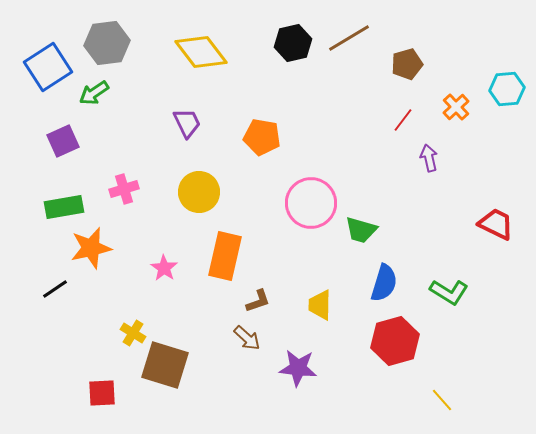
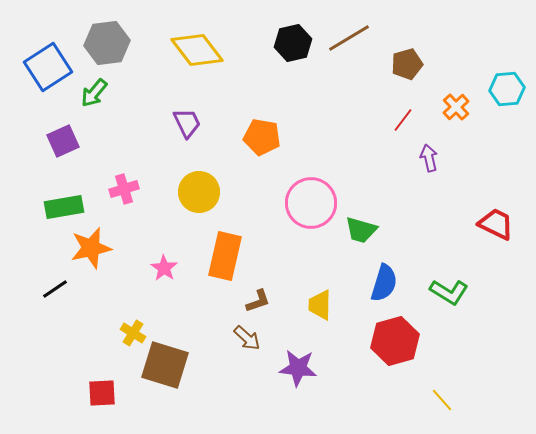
yellow diamond: moved 4 px left, 2 px up
green arrow: rotated 16 degrees counterclockwise
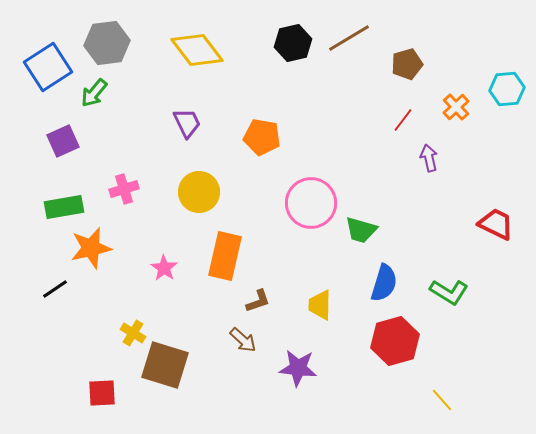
brown arrow: moved 4 px left, 2 px down
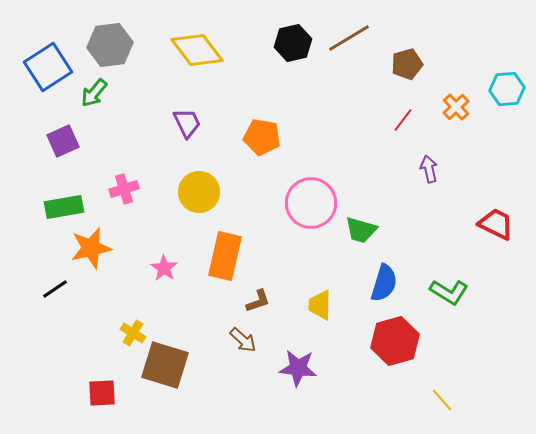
gray hexagon: moved 3 px right, 2 px down
purple arrow: moved 11 px down
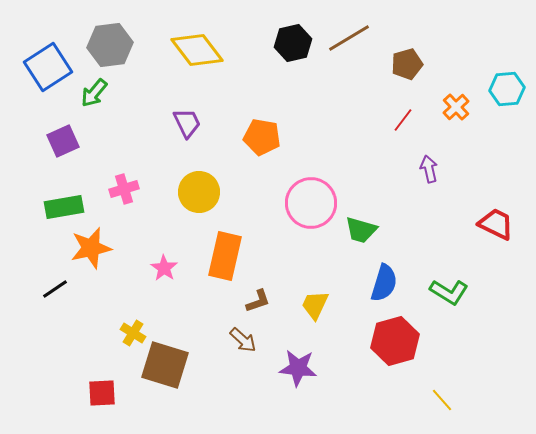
yellow trapezoid: moved 5 px left; rotated 24 degrees clockwise
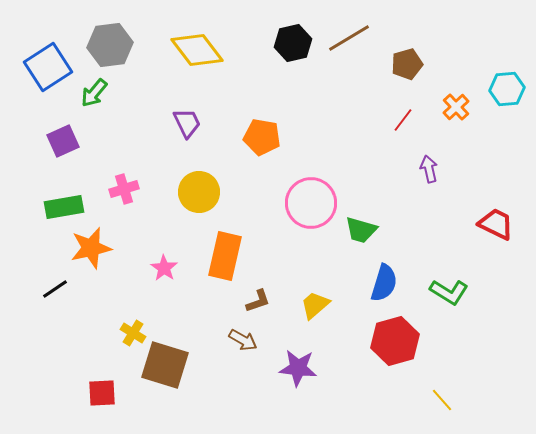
yellow trapezoid: rotated 24 degrees clockwise
brown arrow: rotated 12 degrees counterclockwise
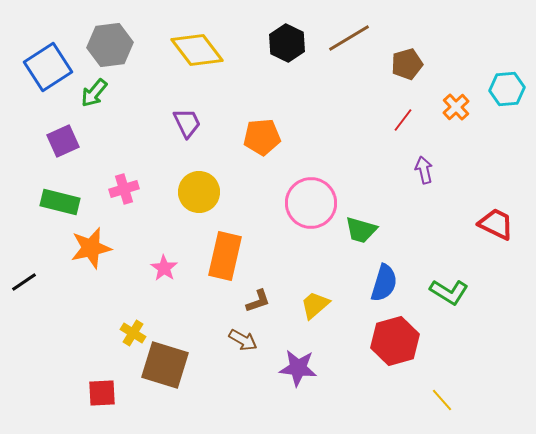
black hexagon: moved 6 px left; rotated 21 degrees counterclockwise
orange pentagon: rotated 15 degrees counterclockwise
purple arrow: moved 5 px left, 1 px down
green rectangle: moved 4 px left, 5 px up; rotated 24 degrees clockwise
black line: moved 31 px left, 7 px up
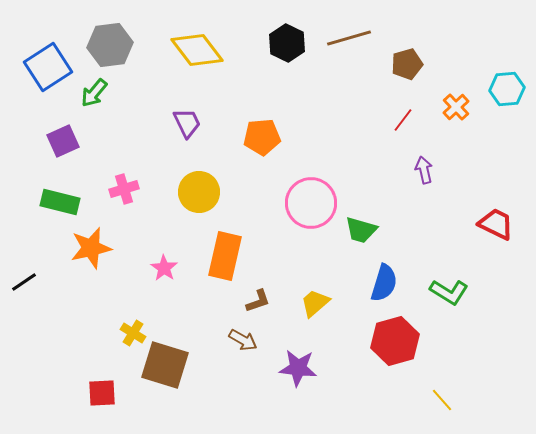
brown line: rotated 15 degrees clockwise
yellow trapezoid: moved 2 px up
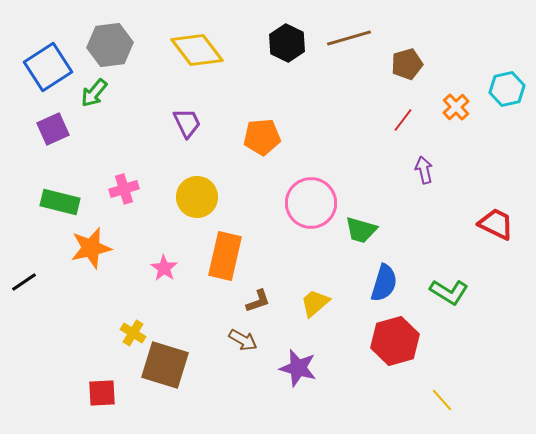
cyan hexagon: rotated 8 degrees counterclockwise
purple square: moved 10 px left, 12 px up
yellow circle: moved 2 px left, 5 px down
purple star: rotated 9 degrees clockwise
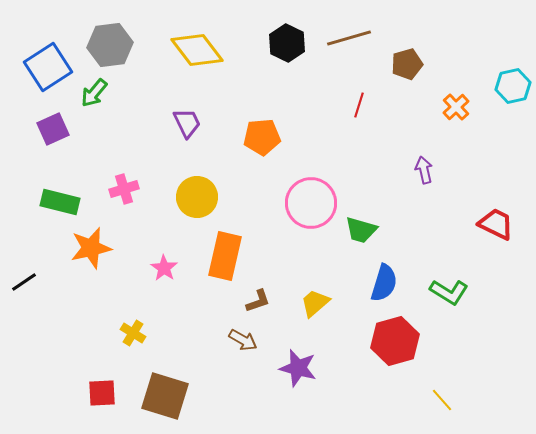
cyan hexagon: moved 6 px right, 3 px up
red line: moved 44 px left, 15 px up; rotated 20 degrees counterclockwise
brown square: moved 31 px down
